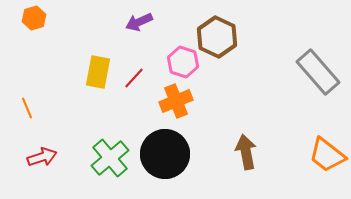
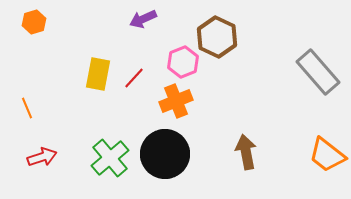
orange hexagon: moved 4 px down
purple arrow: moved 4 px right, 3 px up
pink hexagon: rotated 20 degrees clockwise
yellow rectangle: moved 2 px down
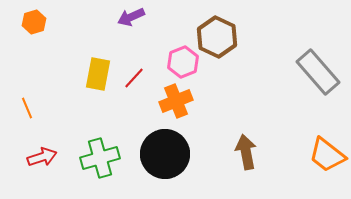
purple arrow: moved 12 px left, 2 px up
green cross: moved 10 px left; rotated 24 degrees clockwise
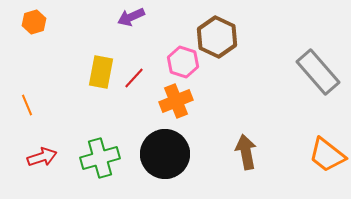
pink hexagon: rotated 20 degrees counterclockwise
yellow rectangle: moved 3 px right, 2 px up
orange line: moved 3 px up
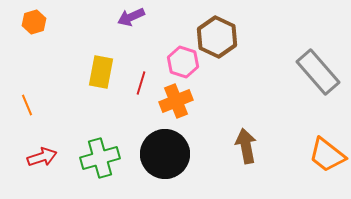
red line: moved 7 px right, 5 px down; rotated 25 degrees counterclockwise
brown arrow: moved 6 px up
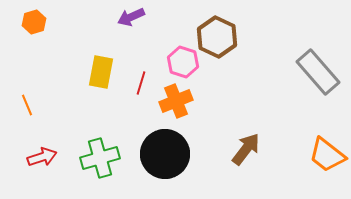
brown arrow: moved 3 px down; rotated 48 degrees clockwise
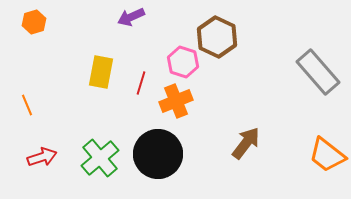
brown arrow: moved 6 px up
black circle: moved 7 px left
green cross: rotated 24 degrees counterclockwise
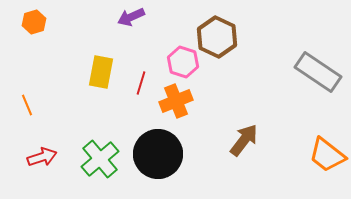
gray rectangle: rotated 15 degrees counterclockwise
brown arrow: moved 2 px left, 3 px up
green cross: moved 1 px down
